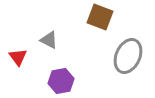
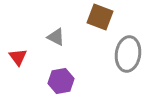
gray triangle: moved 7 px right, 3 px up
gray ellipse: moved 2 px up; rotated 16 degrees counterclockwise
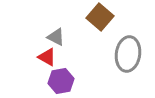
brown square: rotated 20 degrees clockwise
red triangle: moved 29 px right; rotated 24 degrees counterclockwise
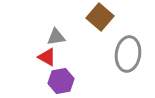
gray triangle: rotated 36 degrees counterclockwise
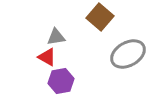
gray ellipse: rotated 52 degrees clockwise
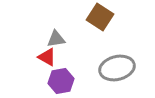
brown square: rotated 8 degrees counterclockwise
gray triangle: moved 2 px down
gray ellipse: moved 11 px left, 14 px down; rotated 16 degrees clockwise
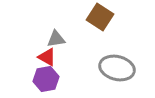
gray ellipse: rotated 28 degrees clockwise
purple hexagon: moved 15 px left, 2 px up
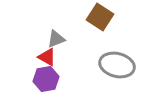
gray triangle: rotated 12 degrees counterclockwise
gray ellipse: moved 3 px up
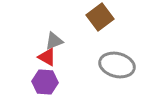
brown square: rotated 20 degrees clockwise
gray triangle: moved 2 px left, 2 px down
purple hexagon: moved 1 px left, 3 px down; rotated 15 degrees clockwise
